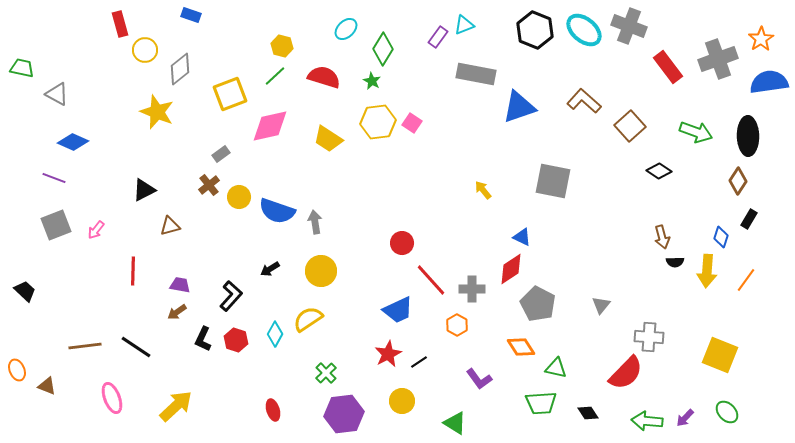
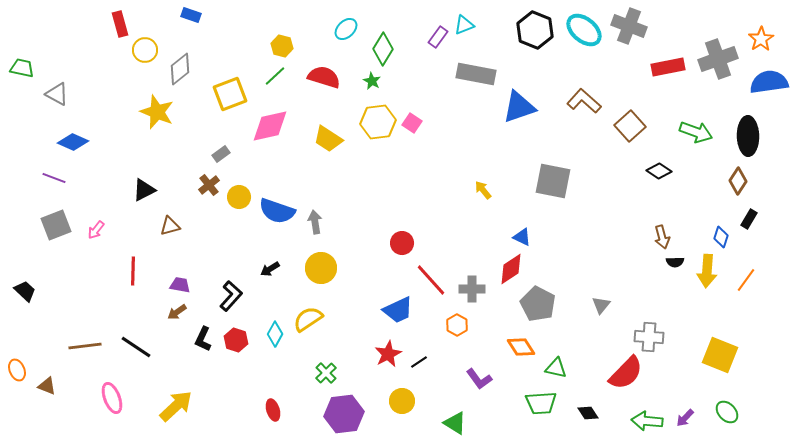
red rectangle at (668, 67): rotated 64 degrees counterclockwise
yellow circle at (321, 271): moved 3 px up
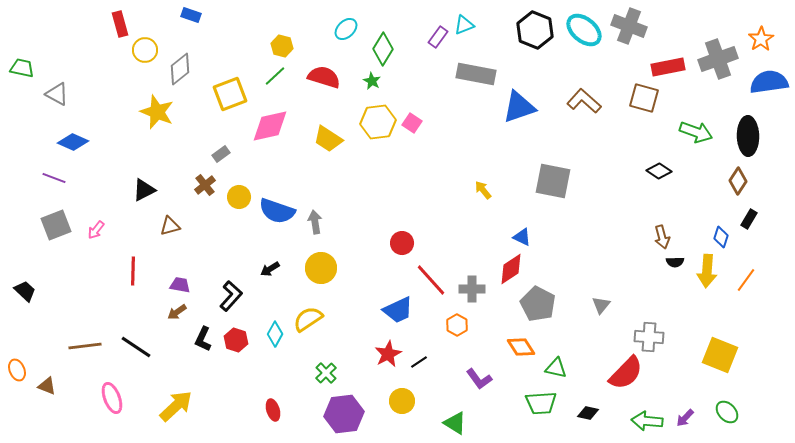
brown square at (630, 126): moved 14 px right, 28 px up; rotated 32 degrees counterclockwise
brown cross at (209, 185): moved 4 px left
black diamond at (588, 413): rotated 45 degrees counterclockwise
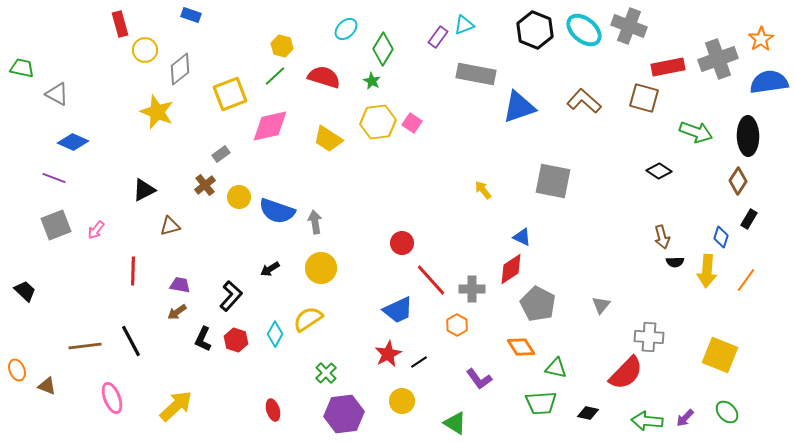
black line at (136, 347): moved 5 px left, 6 px up; rotated 28 degrees clockwise
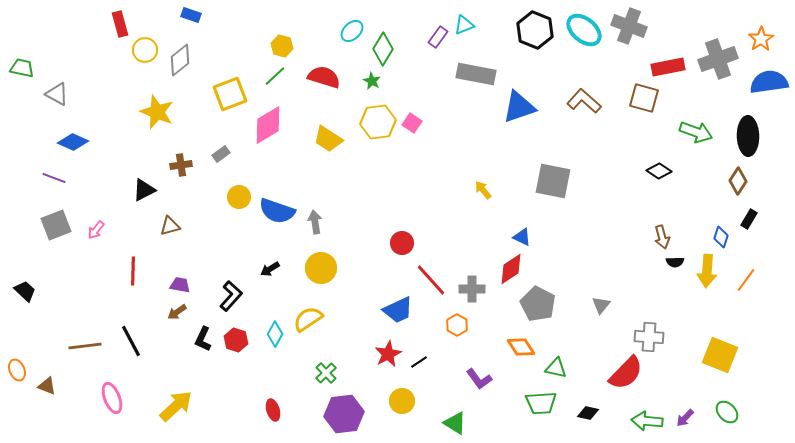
cyan ellipse at (346, 29): moved 6 px right, 2 px down
gray diamond at (180, 69): moved 9 px up
pink diamond at (270, 126): moved 2 px left, 1 px up; rotated 18 degrees counterclockwise
brown cross at (205, 185): moved 24 px left, 20 px up; rotated 30 degrees clockwise
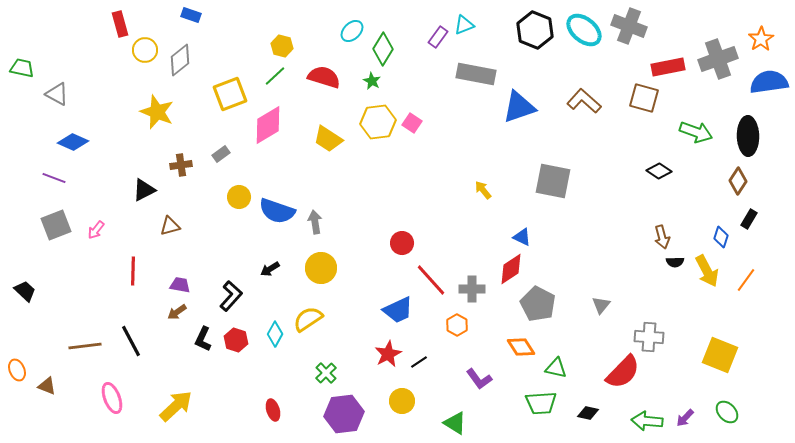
yellow arrow at (707, 271): rotated 32 degrees counterclockwise
red semicircle at (626, 373): moved 3 px left, 1 px up
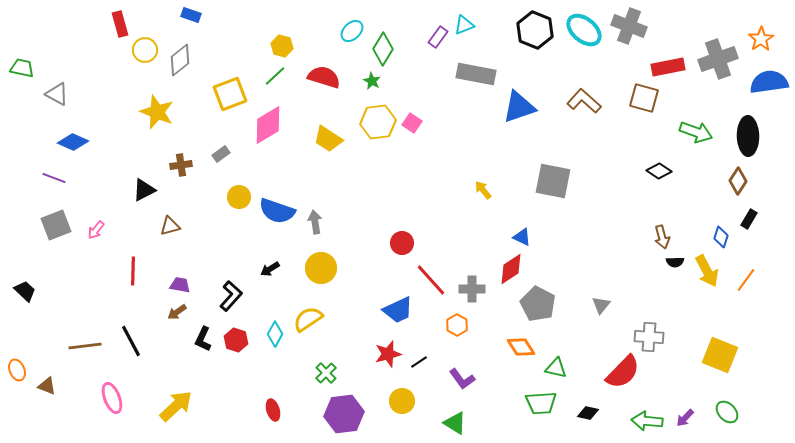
red star at (388, 354): rotated 12 degrees clockwise
purple L-shape at (479, 379): moved 17 px left
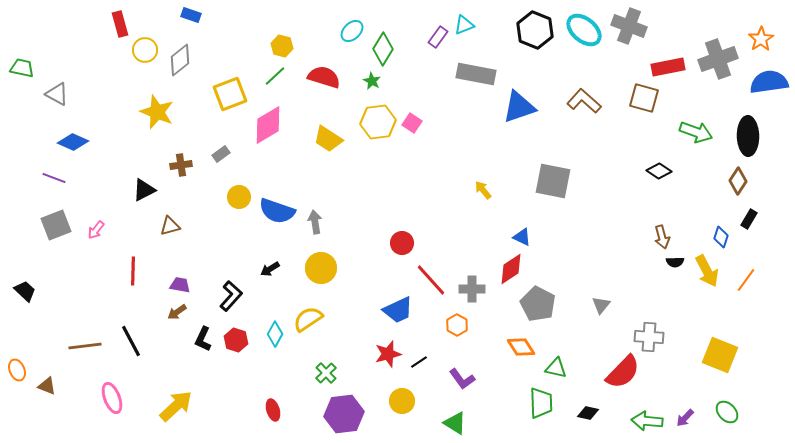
green trapezoid at (541, 403): rotated 88 degrees counterclockwise
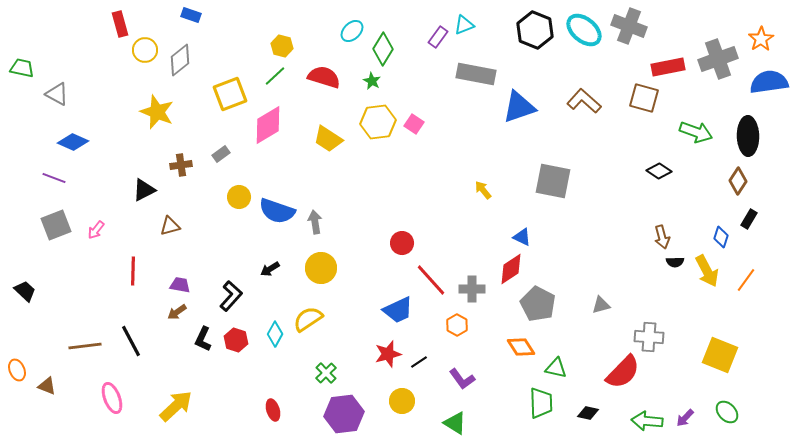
pink square at (412, 123): moved 2 px right, 1 px down
gray triangle at (601, 305): rotated 36 degrees clockwise
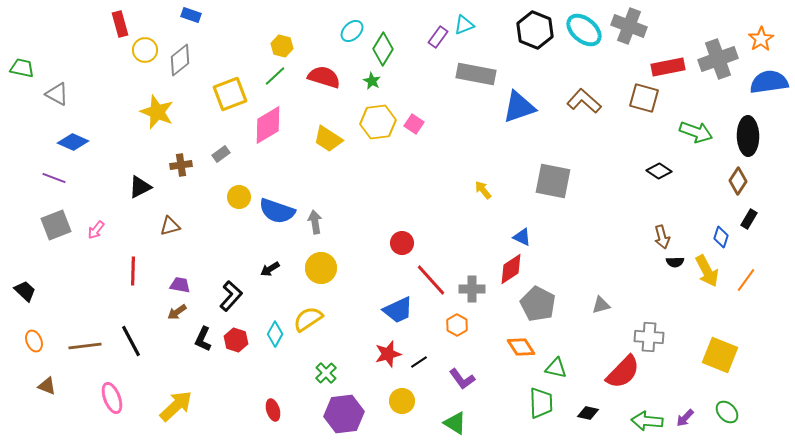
black triangle at (144, 190): moved 4 px left, 3 px up
orange ellipse at (17, 370): moved 17 px right, 29 px up
